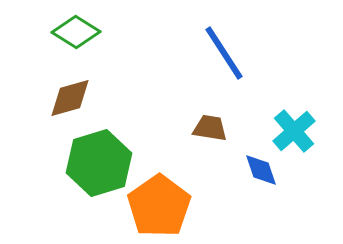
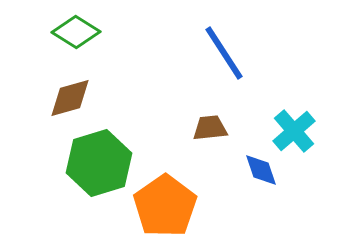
brown trapezoid: rotated 15 degrees counterclockwise
orange pentagon: moved 6 px right
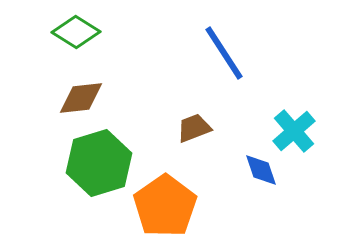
brown diamond: moved 11 px right; rotated 9 degrees clockwise
brown trapezoid: moved 16 px left; rotated 15 degrees counterclockwise
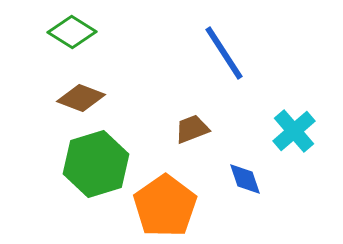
green diamond: moved 4 px left
brown diamond: rotated 27 degrees clockwise
brown trapezoid: moved 2 px left, 1 px down
green hexagon: moved 3 px left, 1 px down
blue diamond: moved 16 px left, 9 px down
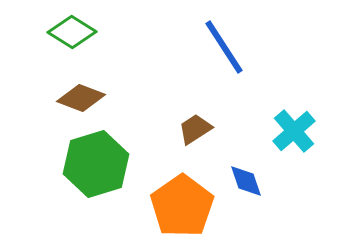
blue line: moved 6 px up
brown trapezoid: moved 3 px right; rotated 12 degrees counterclockwise
blue diamond: moved 1 px right, 2 px down
orange pentagon: moved 17 px right
